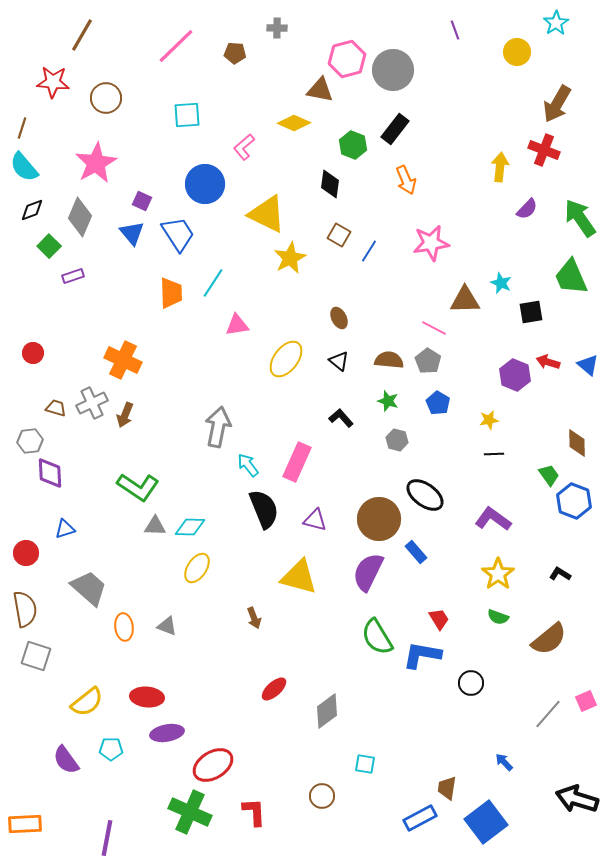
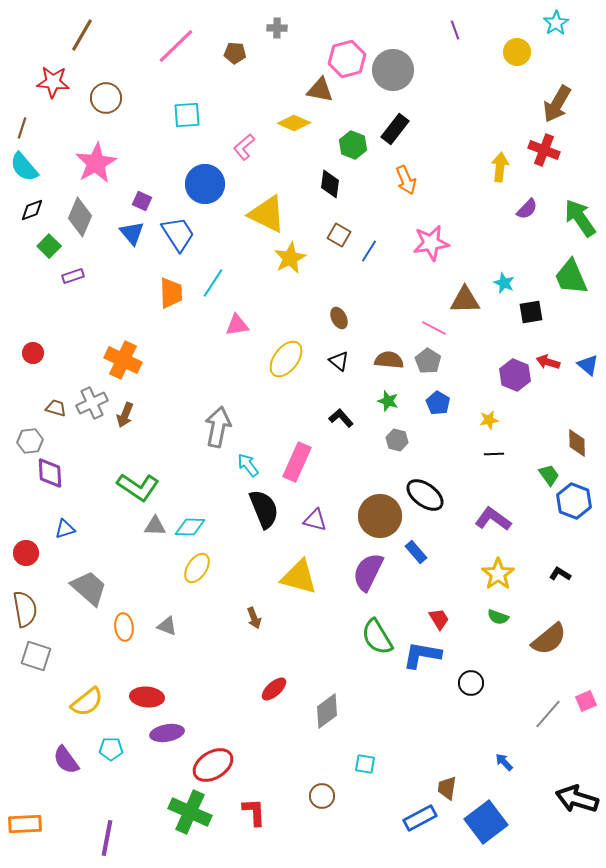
cyan star at (501, 283): moved 3 px right
brown circle at (379, 519): moved 1 px right, 3 px up
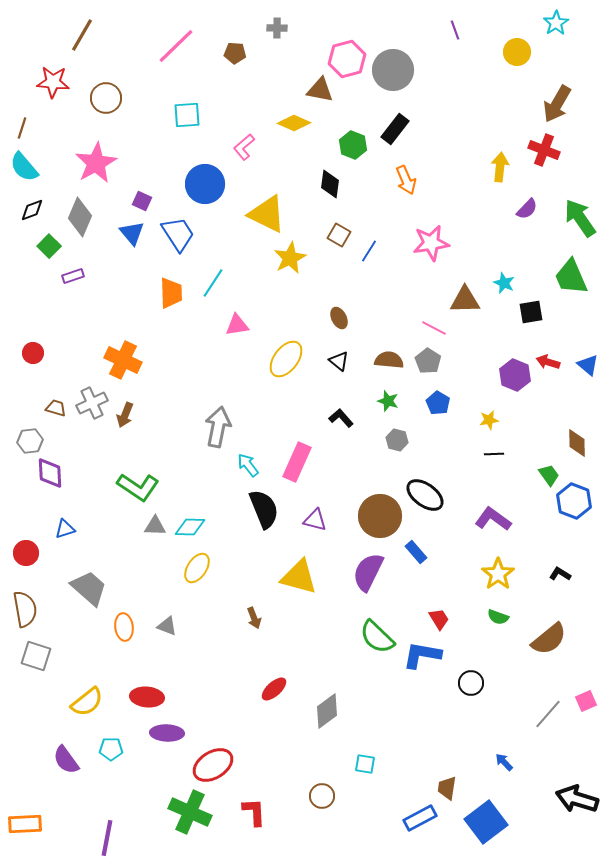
green semicircle at (377, 637): rotated 15 degrees counterclockwise
purple ellipse at (167, 733): rotated 12 degrees clockwise
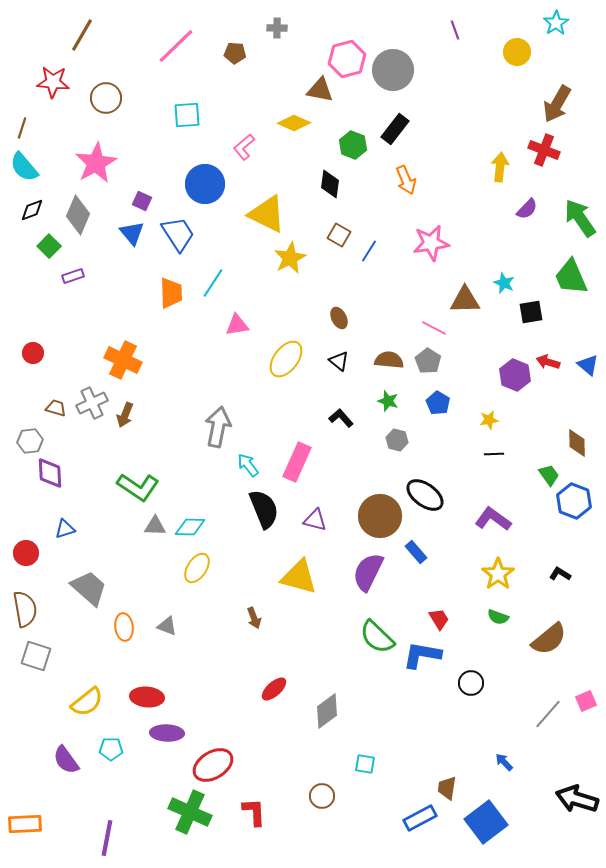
gray diamond at (80, 217): moved 2 px left, 2 px up
